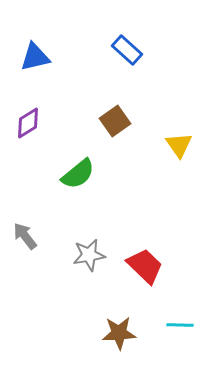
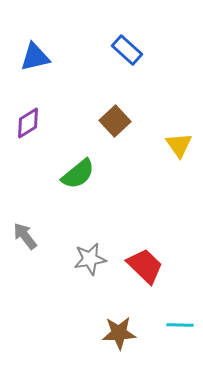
brown square: rotated 8 degrees counterclockwise
gray star: moved 1 px right, 4 px down
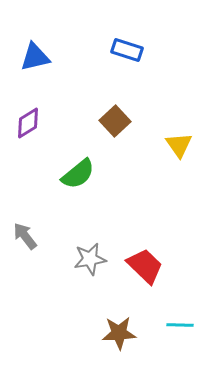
blue rectangle: rotated 24 degrees counterclockwise
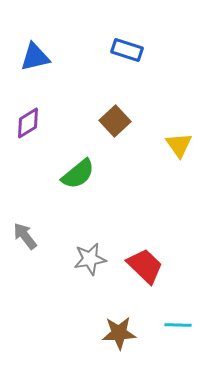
cyan line: moved 2 px left
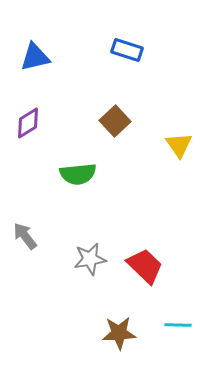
green semicircle: rotated 33 degrees clockwise
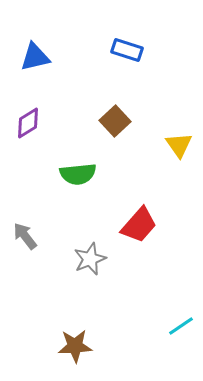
gray star: rotated 12 degrees counterclockwise
red trapezoid: moved 6 px left, 41 px up; rotated 87 degrees clockwise
cyan line: moved 3 px right, 1 px down; rotated 36 degrees counterclockwise
brown star: moved 44 px left, 13 px down
